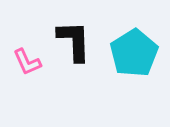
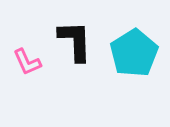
black L-shape: moved 1 px right
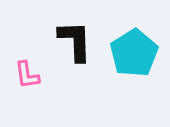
pink L-shape: moved 13 px down; rotated 16 degrees clockwise
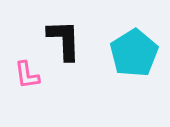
black L-shape: moved 11 px left, 1 px up
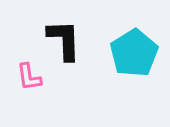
pink L-shape: moved 2 px right, 2 px down
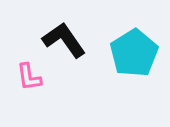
black L-shape: rotated 33 degrees counterclockwise
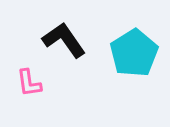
pink L-shape: moved 6 px down
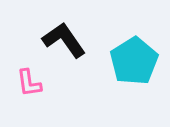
cyan pentagon: moved 8 px down
